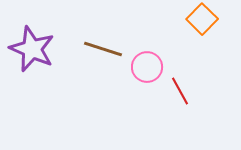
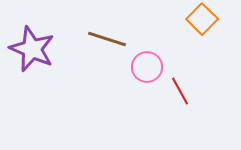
brown line: moved 4 px right, 10 px up
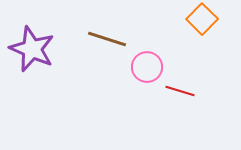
red line: rotated 44 degrees counterclockwise
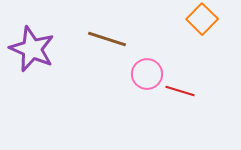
pink circle: moved 7 px down
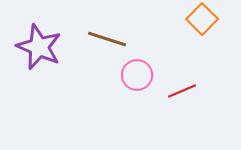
purple star: moved 7 px right, 2 px up
pink circle: moved 10 px left, 1 px down
red line: moved 2 px right; rotated 40 degrees counterclockwise
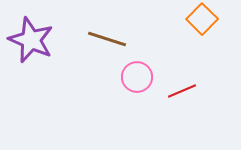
purple star: moved 8 px left, 7 px up
pink circle: moved 2 px down
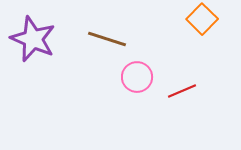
purple star: moved 2 px right, 1 px up
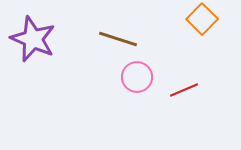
brown line: moved 11 px right
red line: moved 2 px right, 1 px up
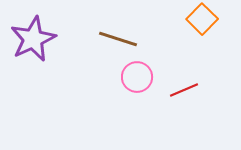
purple star: rotated 24 degrees clockwise
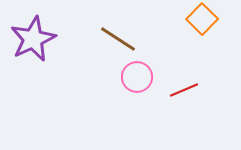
brown line: rotated 15 degrees clockwise
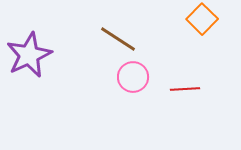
purple star: moved 4 px left, 16 px down
pink circle: moved 4 px left
red line: moved 1 px right, 1 px up; rotated 20 degrees clockwise
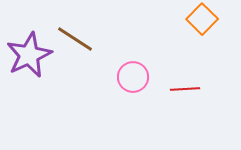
brown line: moved 43 px left
